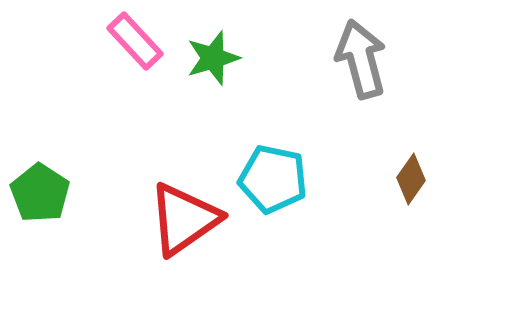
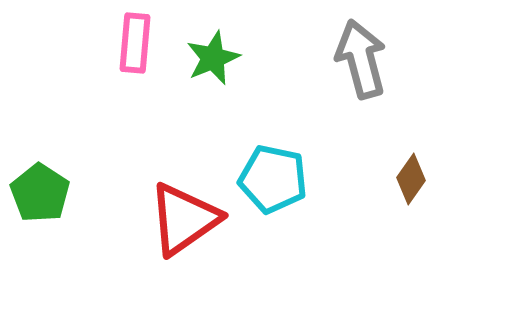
pink rectangle: moved 2 px down; rotated 48 degrees clockwise
green star: rotated 6 degrees counterclockwise
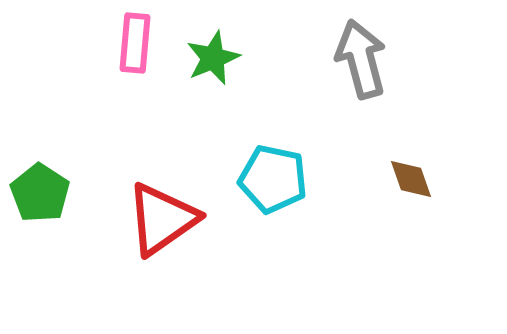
brown diamond: rotated 54 degrees counterclockwise
red triangle: moved 22 px left
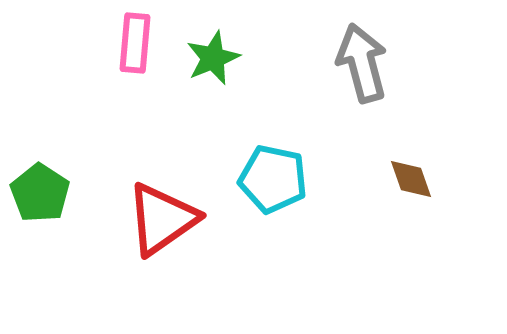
gray arrow: moved 1 px right, 4 px down
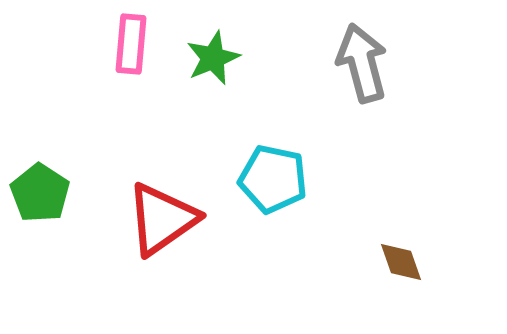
pink rectangle: moved 4 px left, 1 px down
brown diamond: moved 10 px left, 83 px down
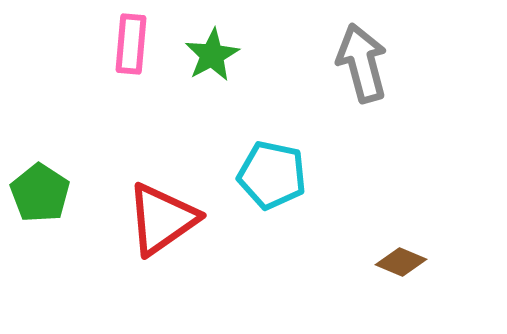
green star: moved 1 px left, 3 px up; rotated 6 degrees counterclockwise
cyan pentagon: moved 1 px left, 4 px up
brown diamond: rotated 48 degrees counterclockwise
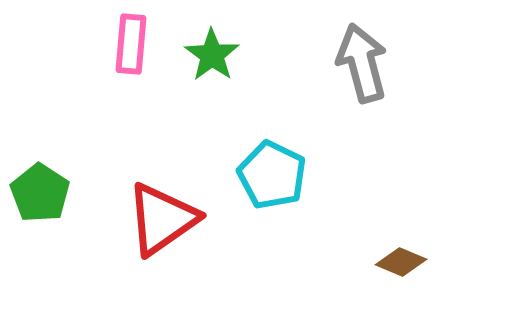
green star: rotated 8 degrees counterclockwise
cyan pentagon: rotated 14 degrees clockwise
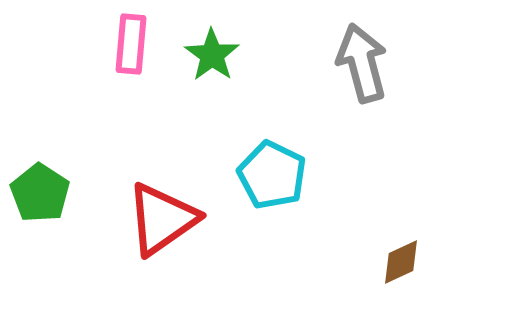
brown diamond: rotated 48 degrees counterclockwise
